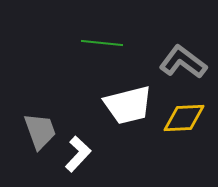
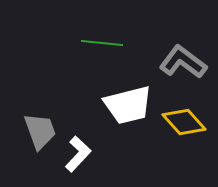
yellow diamond: moved 4 px down; rotated 51 degrees clockwise
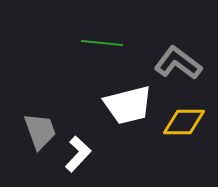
gray L-shape: moved 5 px left, 1 px down
yellow diamond: rotated 48 degrees counterclockwise
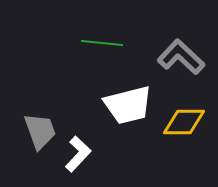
gray L-shape: moved 3 px right, 6 px up; rotated 6 degrees clockwise
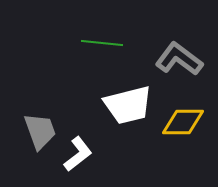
gray L-shape: moved 2 px left, 2 px down; rotated 6 degrees counterclockwise
yellow diamond: moved 1 px left
white L-shape: rotated 9 degrees clockwise
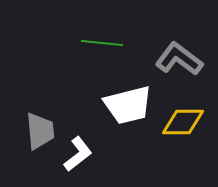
gray trapezoid: rotated 15 degrees clockwise
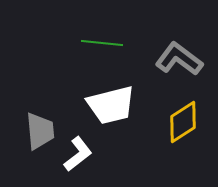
white trapezoid: moved 17 px left
yellow diamond: rotated 33 degrees counterclockwise
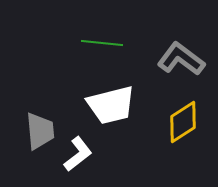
gray L-shape: moved 2 px right
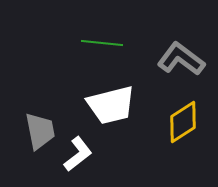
gray trapezoid: rotated 6 degrees counterclockwise
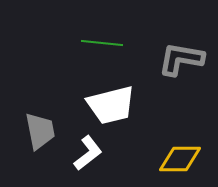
gray L-shape: rotated 27 degrees counterclockwise
yellow diamond: moved 3 px left, 37 px down; rotated 33 degrees clockwise
white L-shape: moved 10 px right, 1 px up
